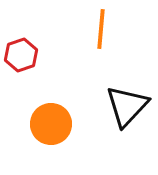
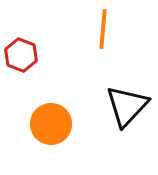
orange line: moved 2 px right
red hexagon: rotated 20 degrees counterclockwise
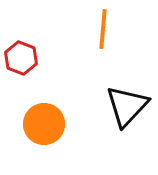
red hexagon: moved 3 px down
orange circle: moved 7 px left
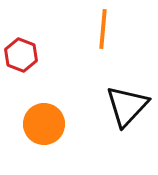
red hexagon: moved 3 px up
